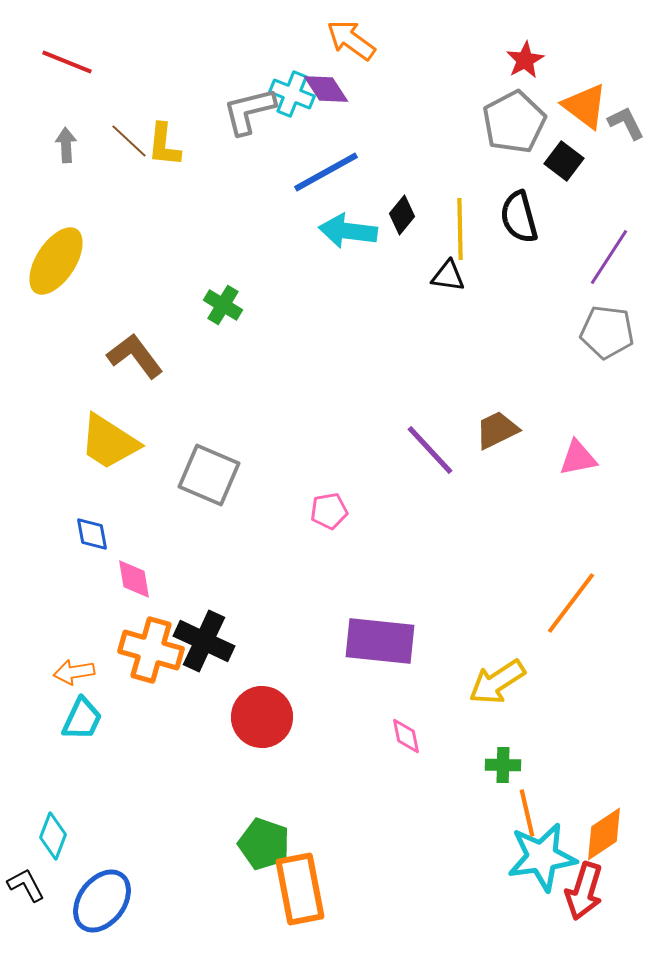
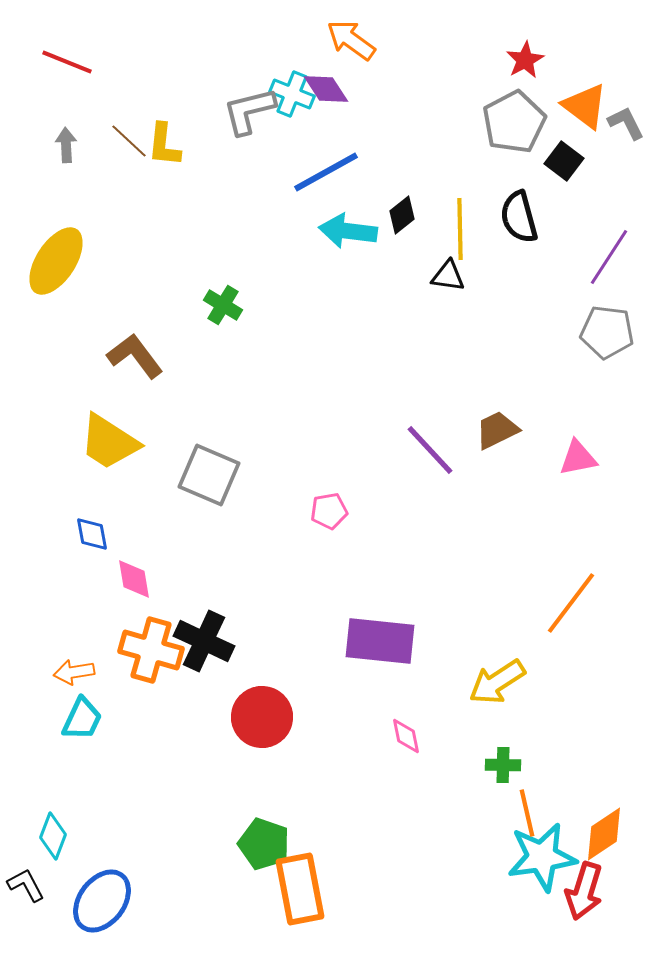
black diamond at (402, 215): rotated 12 degrees clockwise
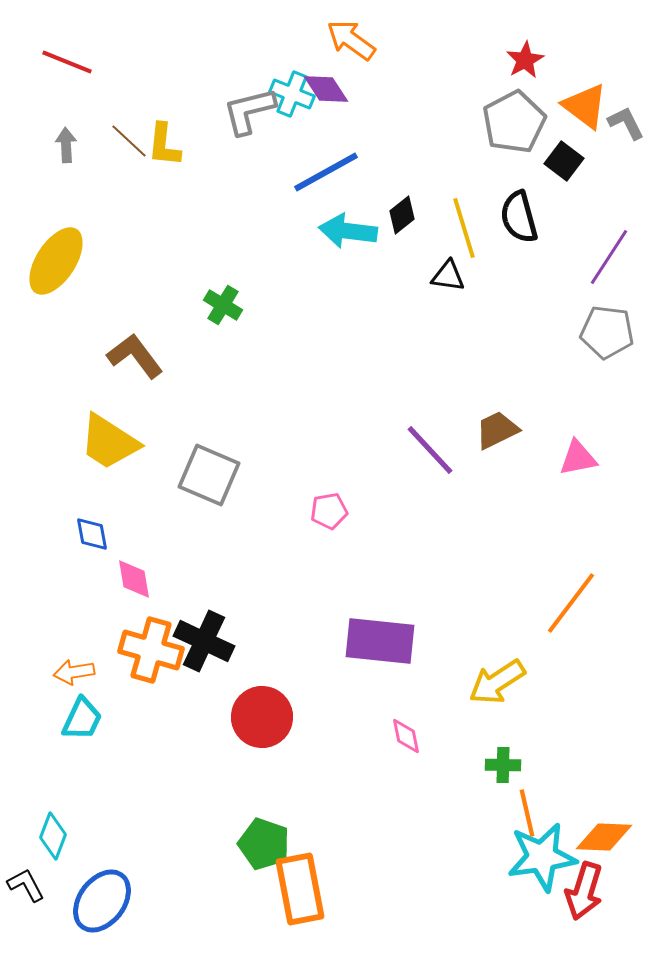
yellow line at (460, 229): moved 4 px right, 1 px up; rotated 16 degrees counterclockwise
orange diamond at (604, 834): moved 3 px down; rotated 36 degrees clockwise
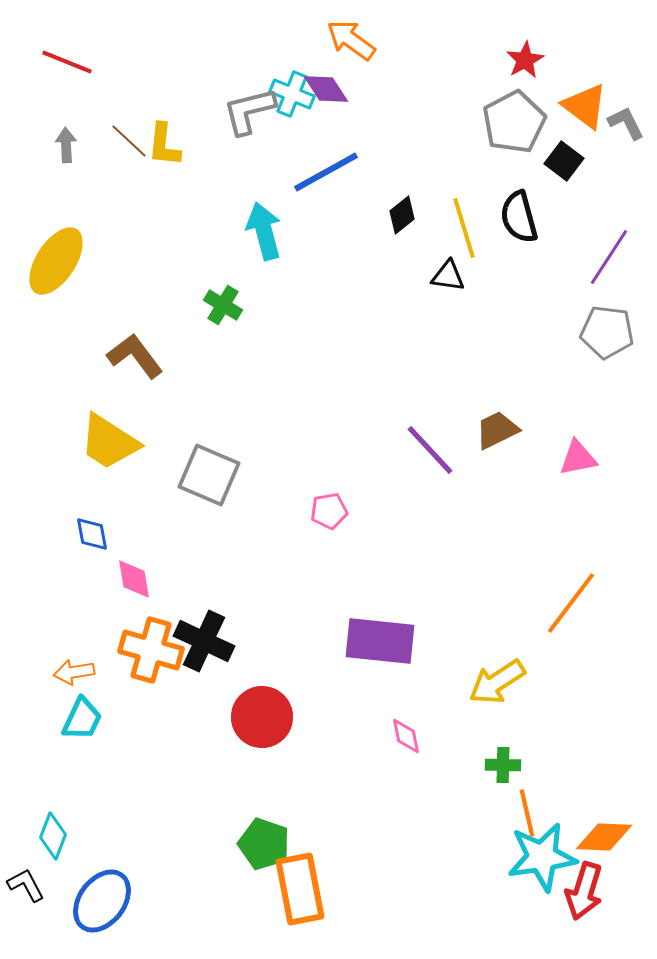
cyan arrow at (348, 231): moved 84 px left; rotated 68 degrees clockwise
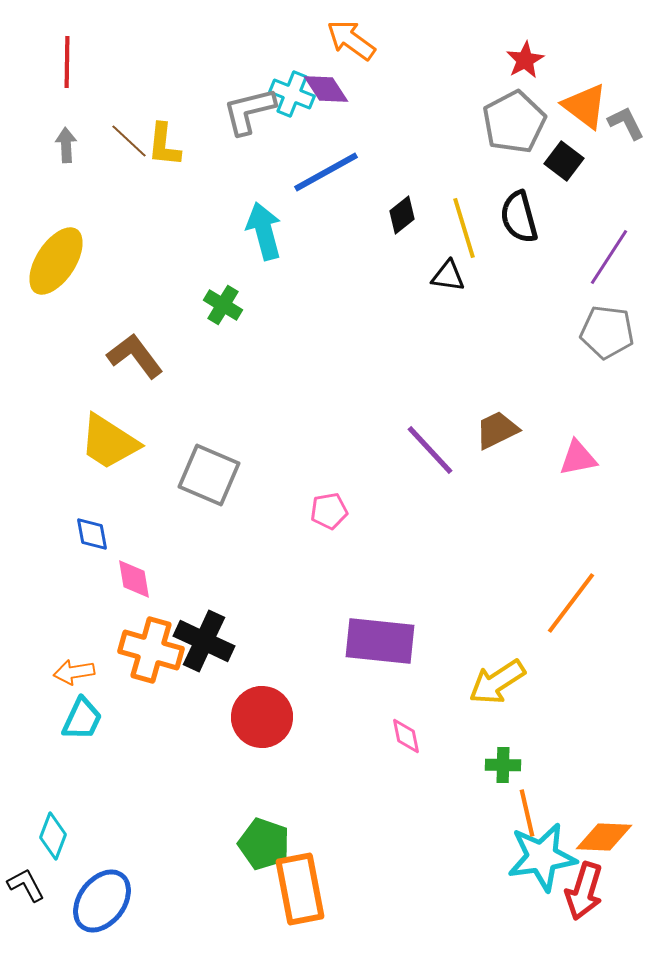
red line at (67, 62): rotated 69 degrees clockwise
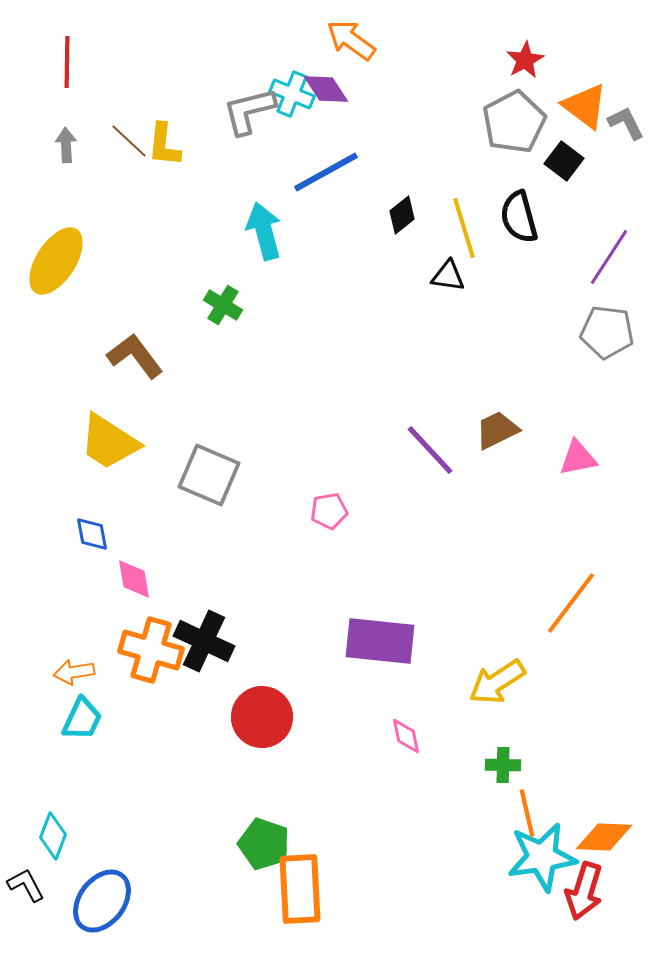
orange rectangle at (300, 889): rotated 8 degrees clockwise
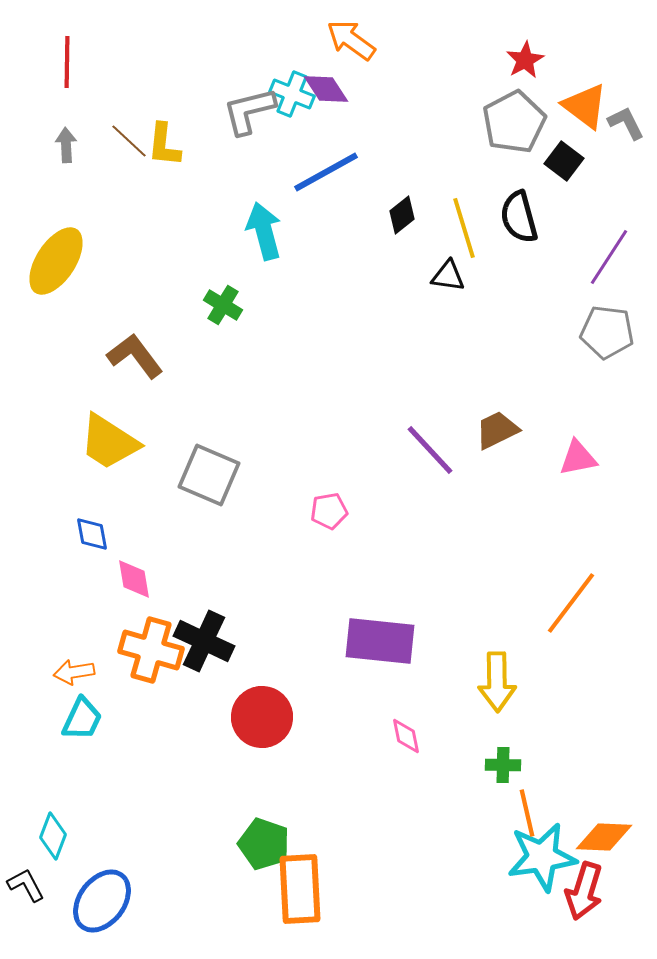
yellow arrow at (497, 682): rotated 58 degrees counterclockwise
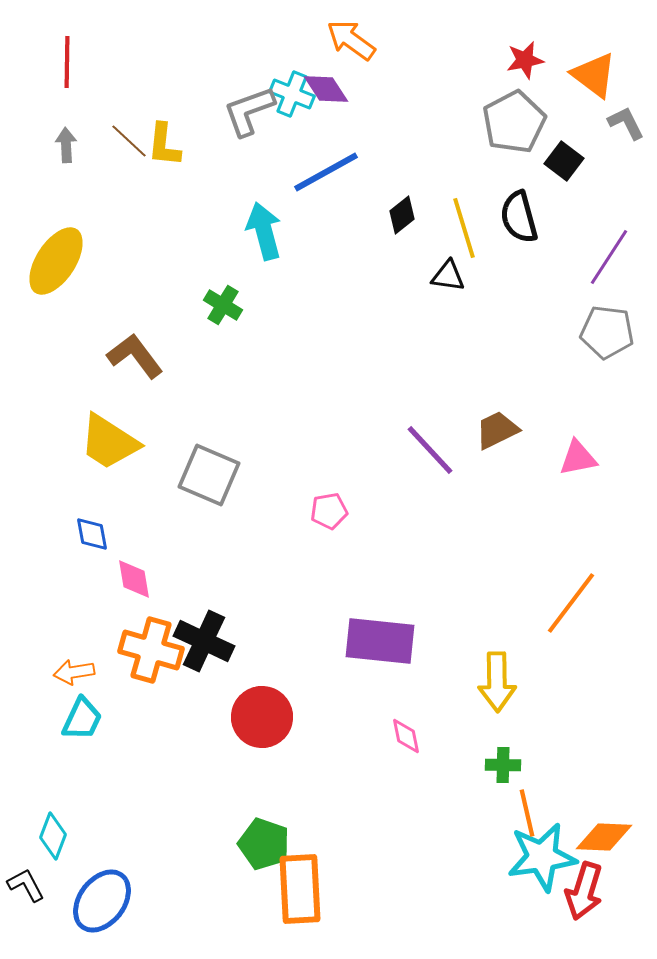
red star at (525, 60): rotated 18 degrees clockwise
orange triangle at (585, 106): moved 9 px right, 31 px up
gray L-shape at (249, 111): rotated 6 degrees counterclockwise
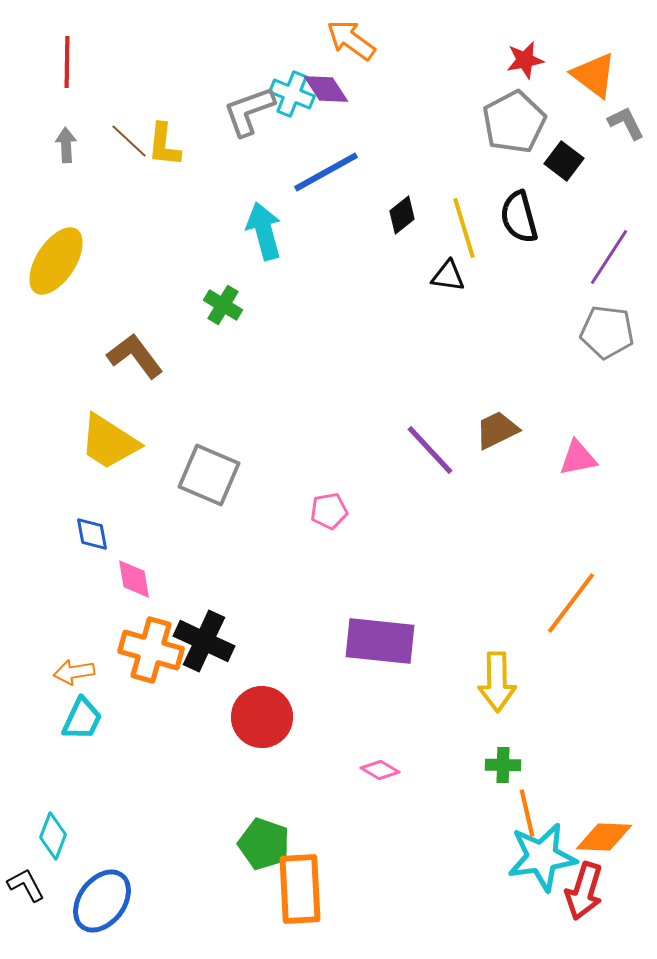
pink diamond at (406, 736): moved 26 px left, 34 px down; rotated 48 degrees counterclockwise
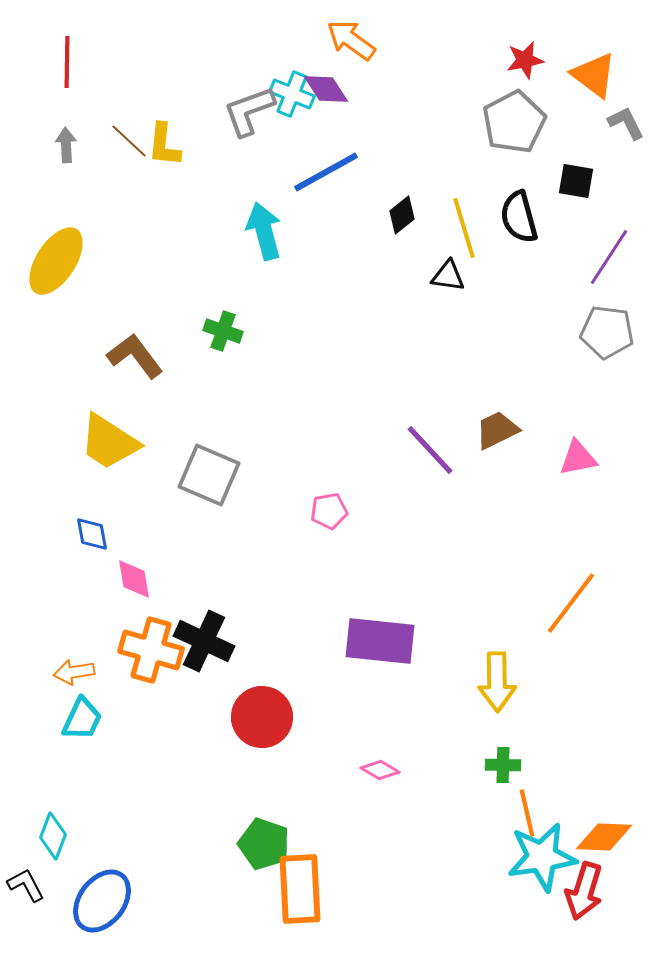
black square at (564, 161): moved 12 px right, 20 px down; rotated 27 degrees counterclockwise
green cross at (223, 305): moved 26 px down; rotated 12 degrees counterclockwise
